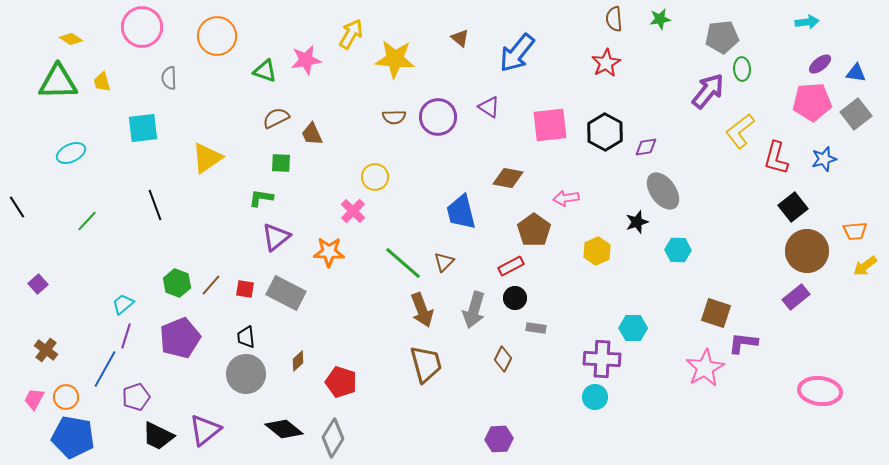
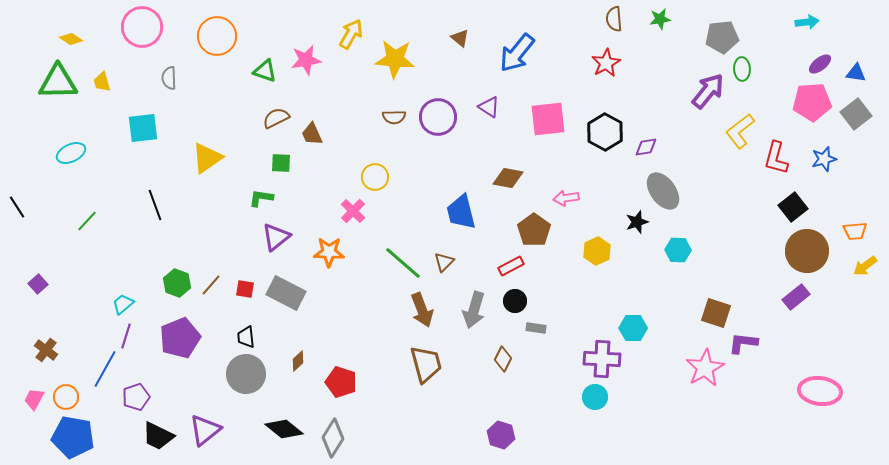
pink square at (550, 125): moved 2 px left, 6 px up
black circle at (515, 298): moved 3 px down
purple hexagon at (499, 439): moved 2 px right, 4 px up; rotated 20 degrees clockwise
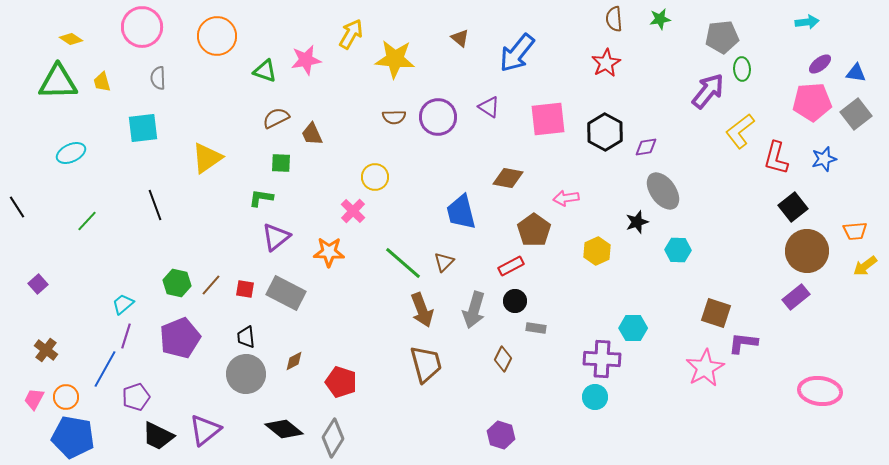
gray semicircle at (169, 78): moved 11 px left
green hexagon at (177, 283): rotated 8 degrees counterclockwise
brown diamond at (298, 361): moved 4 px left; rotated 15 degrees clockwise
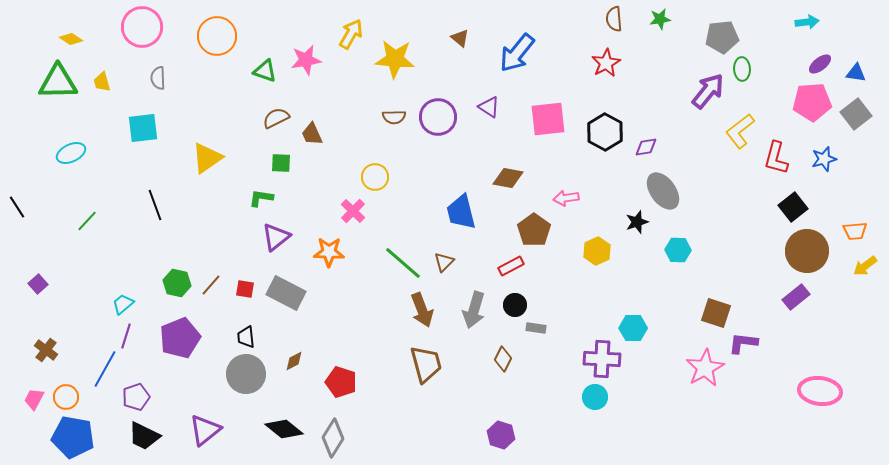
black circle at (515, 301): moved 4 px down
black trapezoid at (158, 436): moved 14 px left
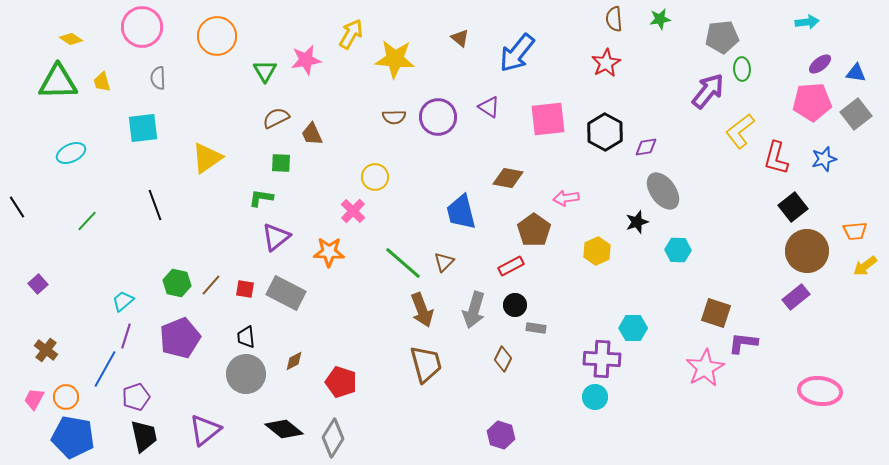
green triangle at (265, 71): rotated 40 degrees clockwise
cyan trapezoid at (123, 304): moved 3 px up
black trapezoid at (144, 436): rotated 128 degrees counterclockwise
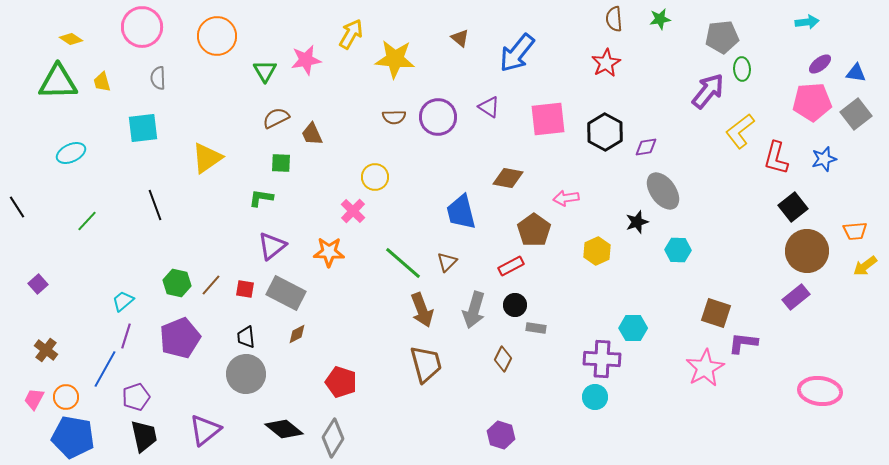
purple triangle at (276, 237): moved 4 px left, 9 px down
brown triangle at (444, 262): moved 3 px right
brown diamond at (294, 361): moved 3 px right, 27 px up
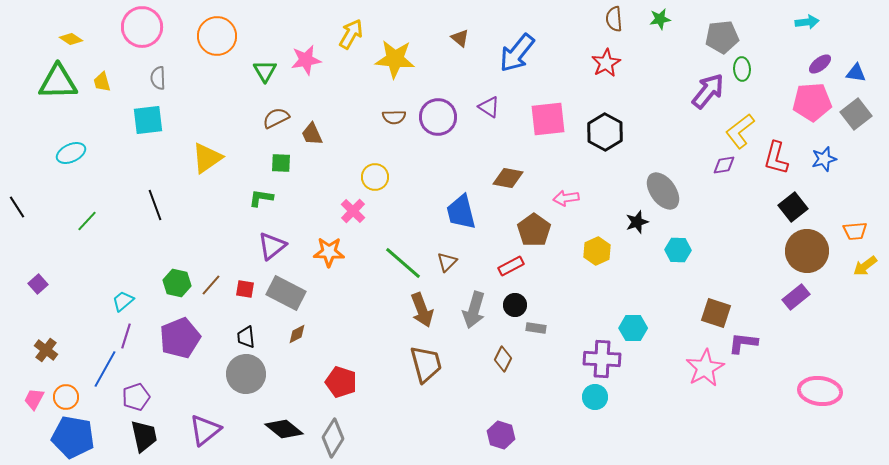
cyan square at (143, 128): moved 5 px right, 8 px up
purple diamond at (646, 147): moved 78 px right, 18 px down
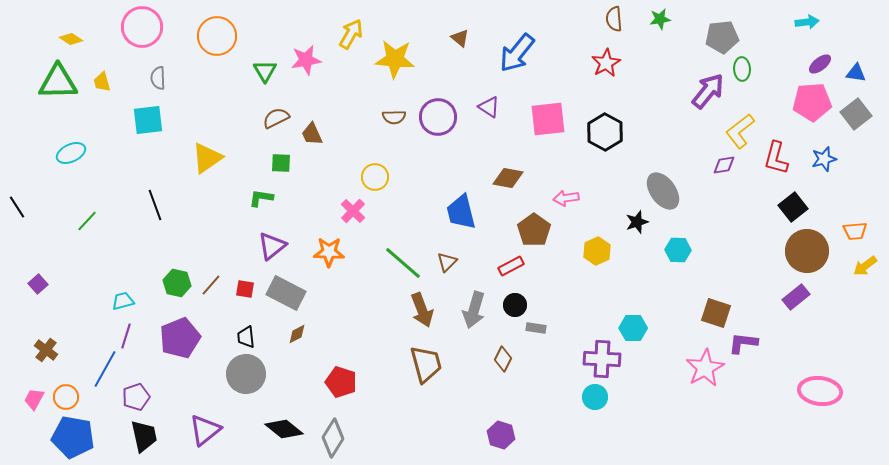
cyan trapezoid at (123, 301): rotated 25 degrees clockwise
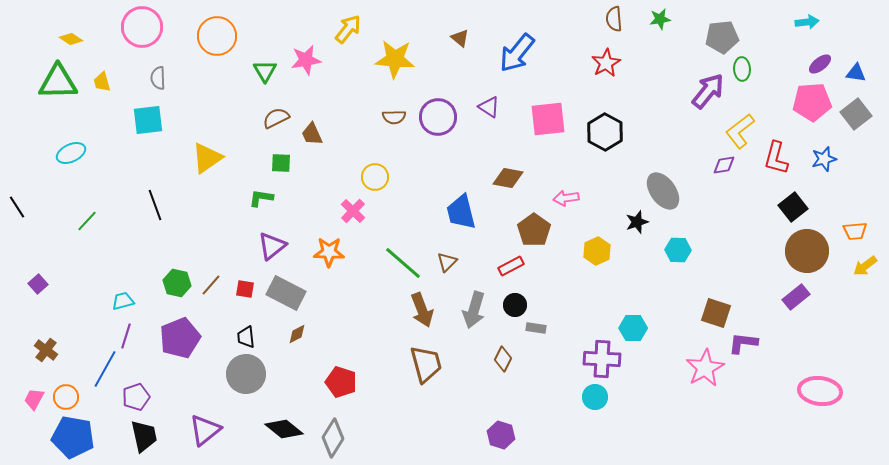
yellow arrow at (351, 34): moved 3 px left, 5 px up; rotated 8 degrees clockwise
